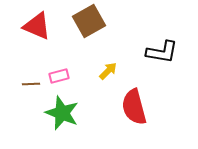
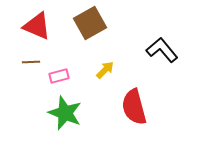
brown square: moved 1 px right, 2 px down
black L-shape: moved 2 px up; rotated 140 degrees counterclockwise
yellow arrow: moved 3 px left, 1 px up
brown line: moved 22 px up
green star: moved 3 px right
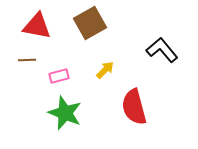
red triangle: rotated 12 degrees counterclockwise
brown line: moved 4 px left, 2 px up
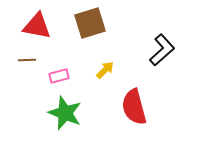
brown square: rotated 12 degrees clockwise
black L-shape: rotated 88 degrees clockwise
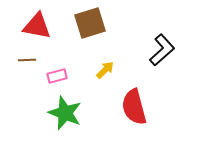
pink rectangle: moved 2 px left
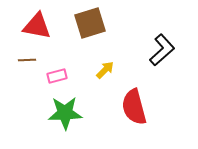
green star: rotated 24 degrees counterclockwise
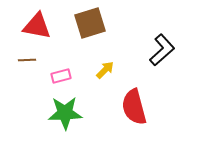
pink rectangle: moved 4 px right
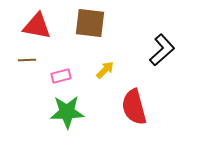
brown square: rotated 24 degrees clockwise
green star: moved 2 px right, 1 px up
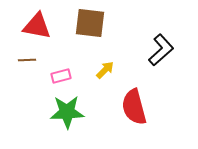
black L-shape: moved 1 px left
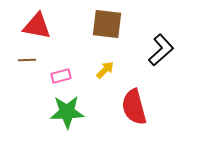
brown square: moved 17 px right, 1 px down
